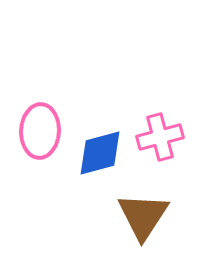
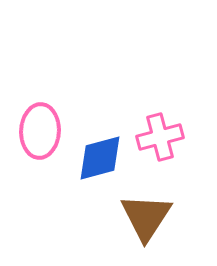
blue diamond: moved 5 px down
brown triangle: moved 3 px right, 1 px down
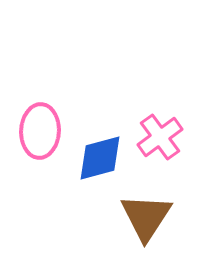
pink cross: rotated 21 degrees counterclockwise
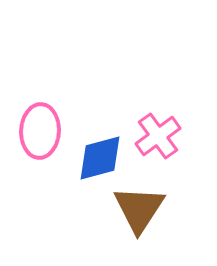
pink cross: moved 2 px left, 1 px up
brown triangle: moved 7 px left, 8 px up
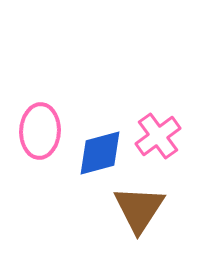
blue diamond: moved 5 px up
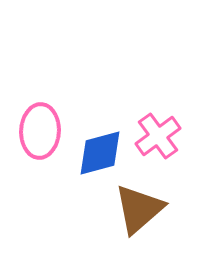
brown triangle: rotated 16 degrees clockwise
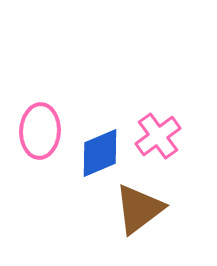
blue diamond: rotated 8 degrees counterclockwise
brown triangle: rotated 4 degrees clockwise
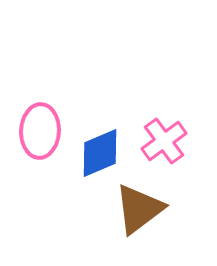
pink cross: moved 6 px right, 5 px down
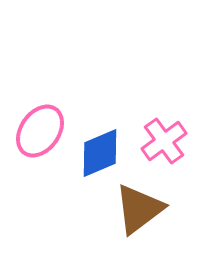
pink ellipse: rotated 32 degrees clockwise
